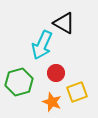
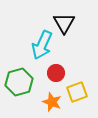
black triangle: rotated 30 degrees clockwise
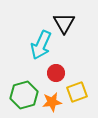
cyan arrow: moved 1 px left
green hexagon: moved 5 px right, 13 px down
orange star: rotated 30 degrees counterclockwise
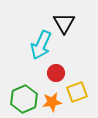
green hexagon: moved 4 px down; rotated 8 degrees counterclockwise
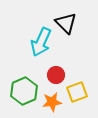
black triangle: moved 2 px right; rotated 15 degrees counterclockwise
cyan arrow: moved 3 px up
red circle: moved 2 px down
green hexagon: moved 8 px up
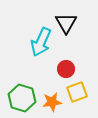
black triangle: rotated 15 degrees clockwise
red circle: moved 10 px right, 6 px up
green hexagon: moved 2 px left, 7 px down; rotated 20 degrees counterclockwise
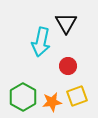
cyan arrow: rotated 12 degrees counterclockwise
red circle: moved 2 px right, 3 px up
yellow square: moved 4 px down
green hexagon: moved 1 px right, 1 px up; rotated 12 degrees clockwise
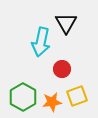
red circle: moved 6 px left, 3 px down
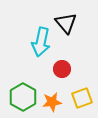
black triangle: rotated 10 degrees counterclockwise
yellow square: moved 5 px right, 2 px down
